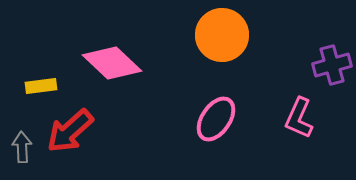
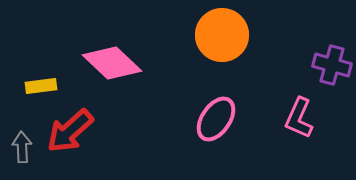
purple cross: rotated 30 degrees clockwise
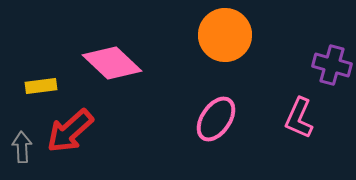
orange circle: moved 3 px right
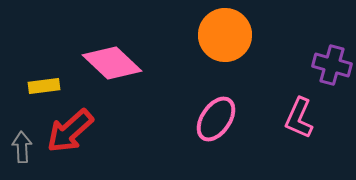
yellow rectangle: moved 3 px right
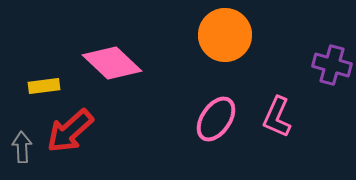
pink L-shape: moved 22 px left, 1 px up
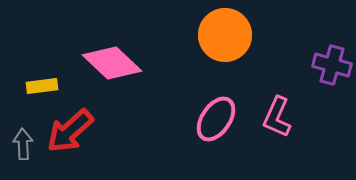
yellow rectangle: moved 2 px left
gray arrow: moved 1 px right, 3 px up
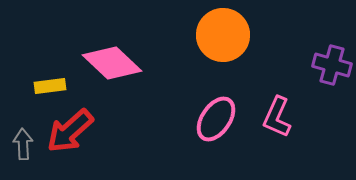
orange circle: moved 2 px left
yellow rectangle: moved 8 px right
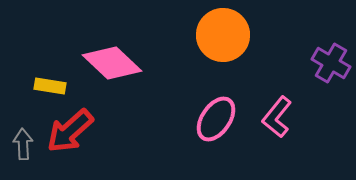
purple cross: moved 1 px left, 2 px up; rotated 15 degrees clockwise
yellow rectangle: rotated 16 degrees clockwise
pink L-shape: rotated 15 degrees clockwise
